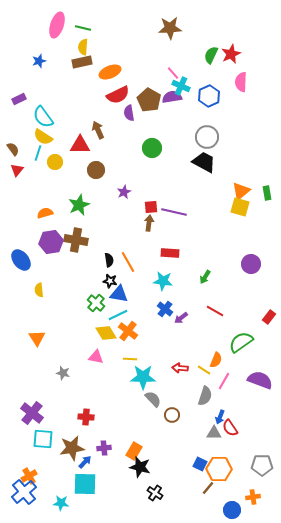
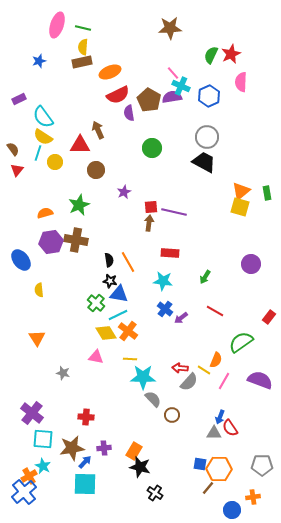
gray semicircle at (205, 396): moved 16 px left, 14 px up; rotated 24 degrees clockwise
blue square at (200, 464): rotated 16 degrees counterclockwise
cyan star at (61, 503): moved 18 px left, 37 px up; rotated 21 degrees clockwise
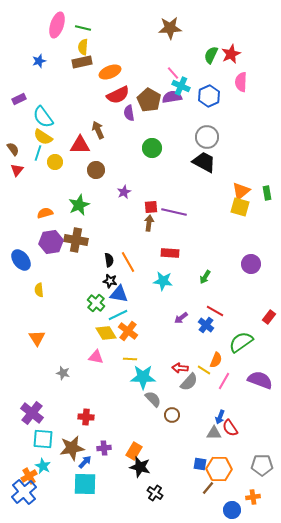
blue cross at (165, 309): moved 41 px right, 16 px down
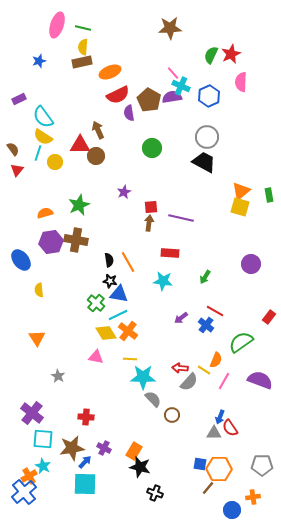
brown circle at (96, 170): moved 14 px up
green rectangle at (267, 193): moved 2 px right, 2 px down
purple line at (174, 212): moved 7 px right, 6 px down
gray star at (63, 373): moved 5 px left, 3 px down; rotated 16 degrees clockwise
purple cross at (104, 448): rotated 32 degrees clockwise
black cross at (155, 493): rotated 14 degrees counterclockwise
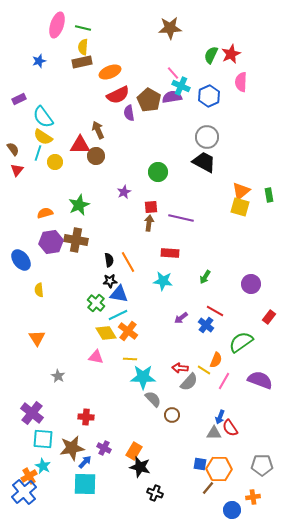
green circle at (152, 148): moved 6 px right, 24 px down
purple circle at (251, 264): moved 20 px down
black star at (110, 281): rotated 16 degrees counterclockwise
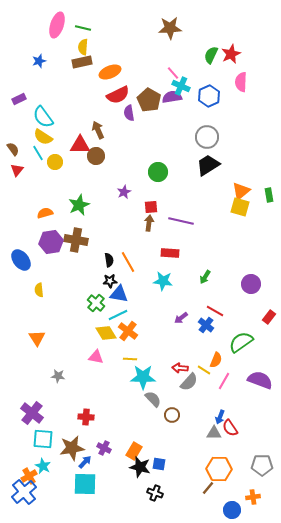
cyan line at (38, 153): rotated 49 degrees counterclockwise
black trapezoid at (204, 162): moved 4 px right, 3 px down; rotated 60 degrees counterclockwise
purple line at (181, 218): moved 3 px down
gray star at (58, 376): rotated 24 degrees counterclockwise
blue square at (200, 464): moved 41 px left
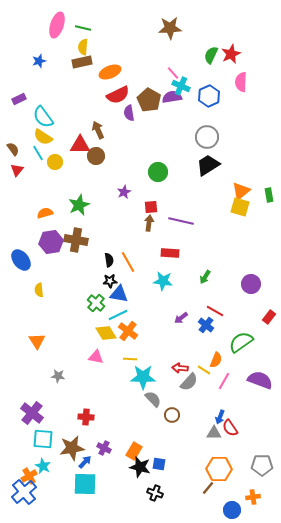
orange triangle at (37, 338): moved 3 px down
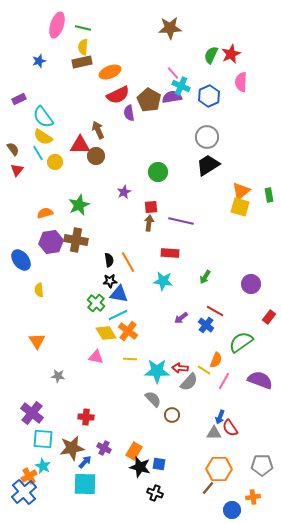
cyan star at (143, 377): moved 14 px right, 6 px up
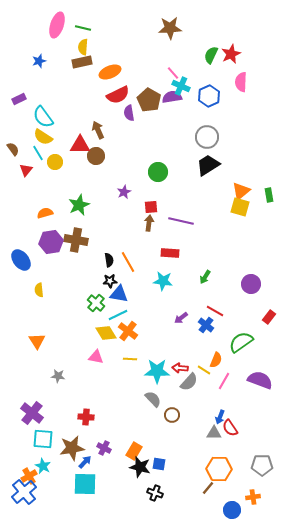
red triangle at (17, 170): moved 9 px right
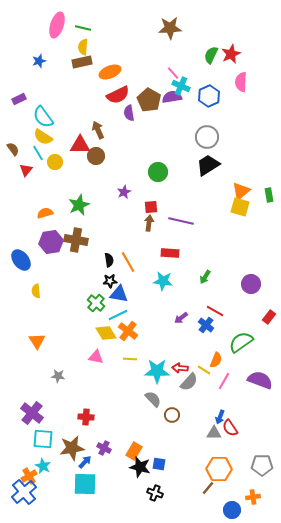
yellow semicircle at (39, 290): moved 3 px left, 1 px down
